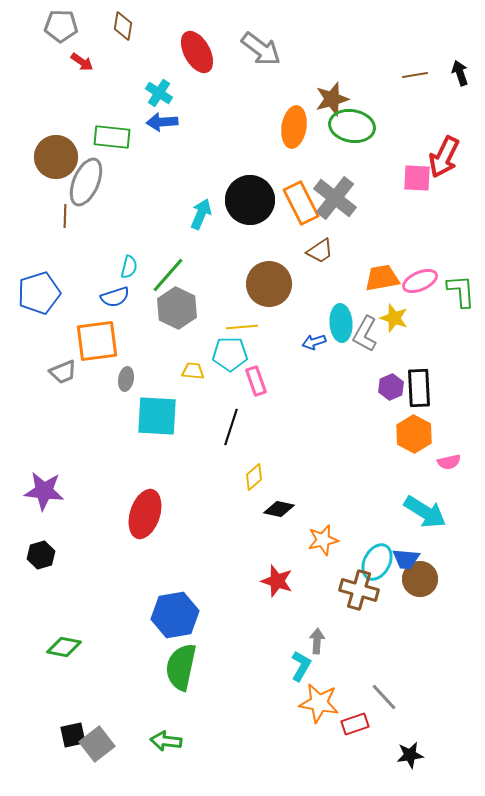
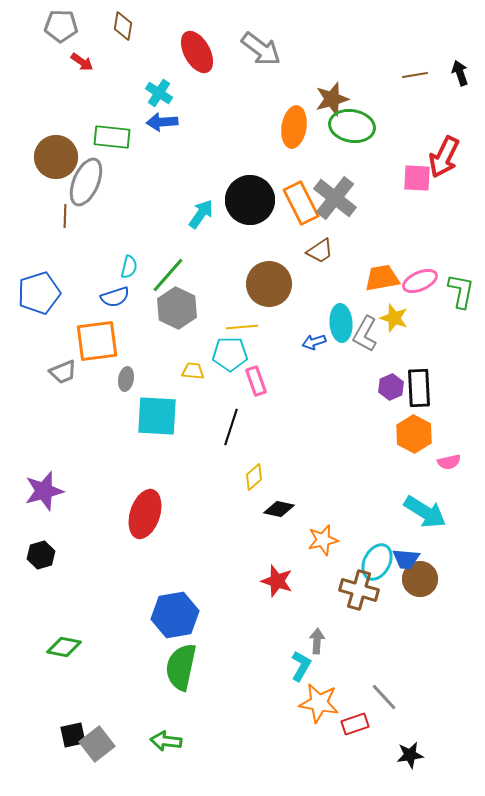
cyan arrow at (201, 214): rotated 12 degrees clockwise
green L-shape at (461, 291): rotated 15 degrees clockwise
purple star at (44, 491): rotated 21 degrees counterclockwise
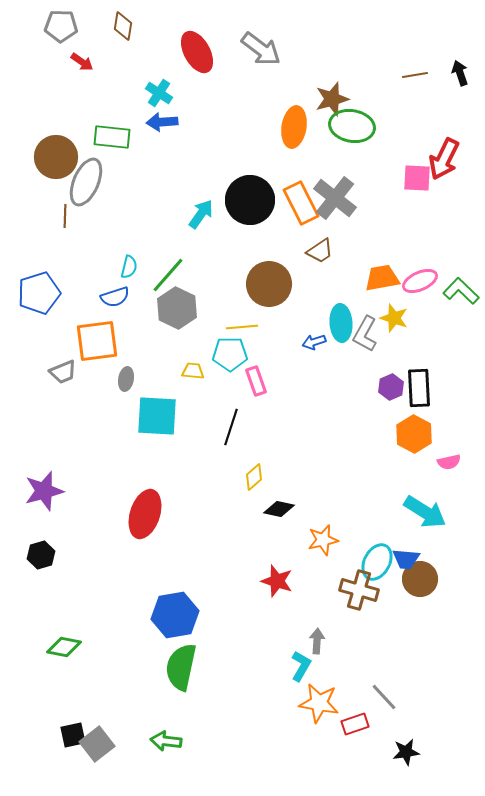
red arrow at (444, 157): moved 2 px down
green L-shape at (461, 291): rotated 57 degrees counterclockwise
black star at (410, 755): moved 4 px left, 3 px up
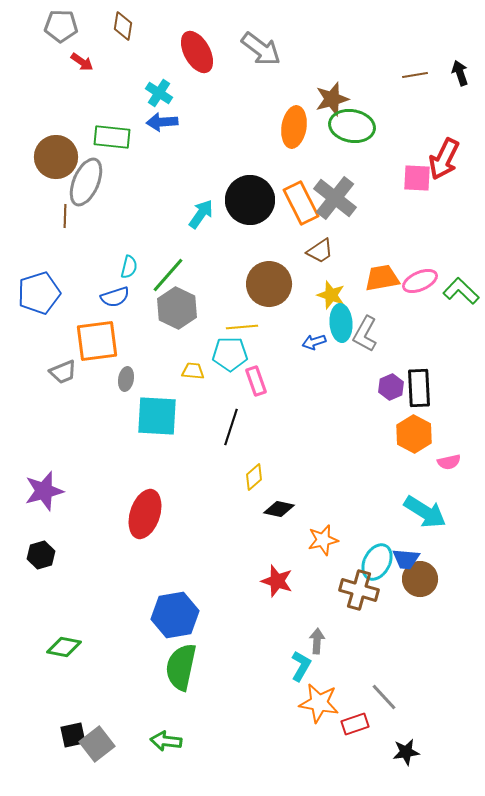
yellow star at (394, 318): moved 63 px left, 23 px up
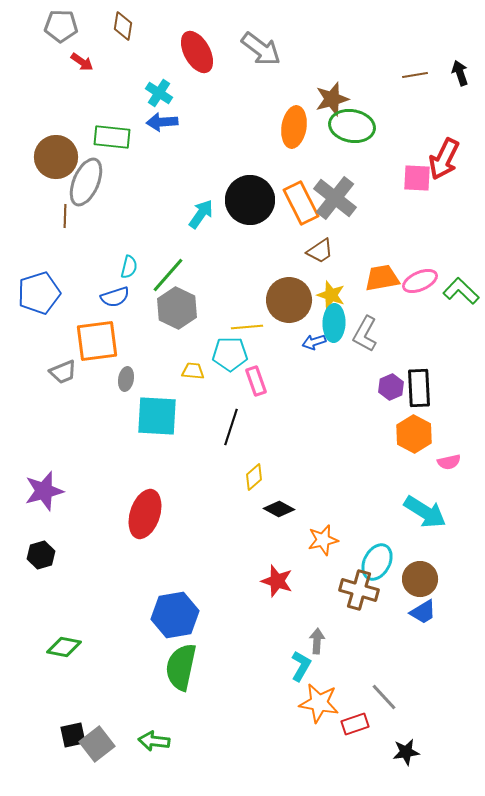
brown circle at (269, 284): moved 20 px right, 16 px down
cyan ellipse at (341, 323): moved 7 px left; rotated 6 degrees clockwise
yellow line at (242, 327): moved 5 px right
black diamond at (279, 509): rotated 16 degrees clockwise
blue trapezoid at (406, 559): moved 17 px right, 53 px down; rotated 36 degrees counterclockwise
green arrow at (166, 741): moved 12 px left
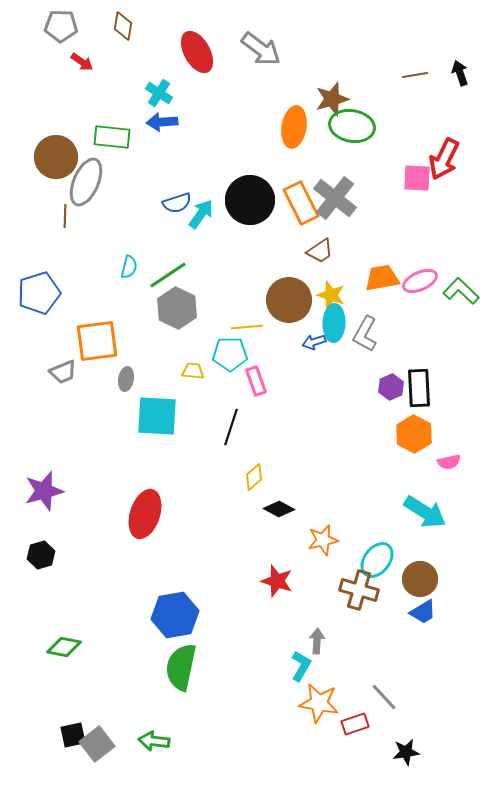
green line at (168, 275): rotated 15 degrees clockwise
blue semicircle at (115, 297): moved 62 px right, 94 px up
cyan ellipse at (377, 562): moved 2 px up; rotated 9 degrees clockwise
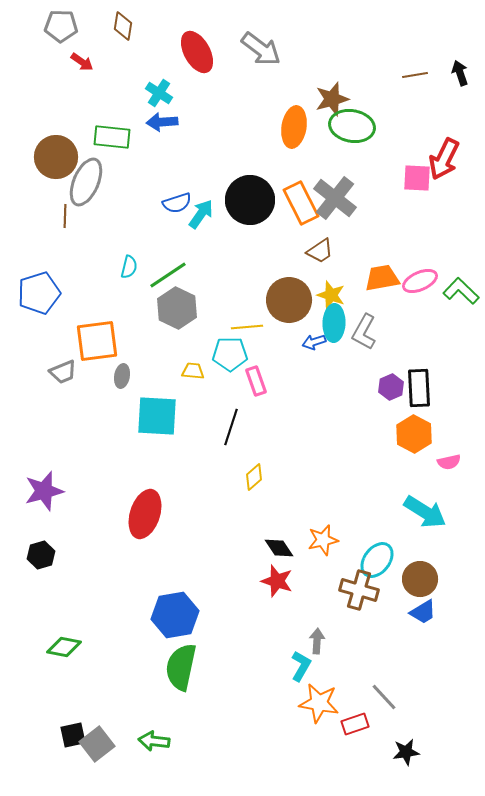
gray L-shape at (365, 334): moved 1 px left, 2 px up
gray ellipse at (126, 379): moved 4 px left, 3 px up
black diamond at (279, 509): moved 39 px down; rotated 28 degrees clockwise
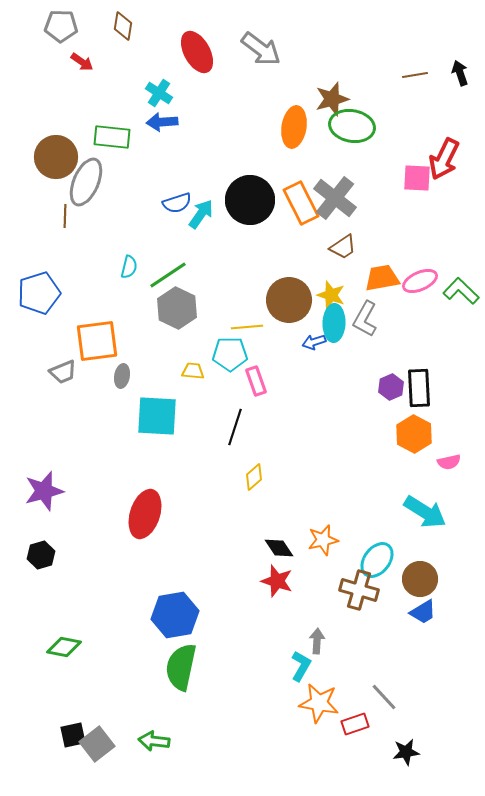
brown trapezoid at (320, 251): moved 23 px right, 4 px up
gray L-shape at (364, 332): moved 1 px right, 13 px up
black line at (231, 427): moved 4 px right
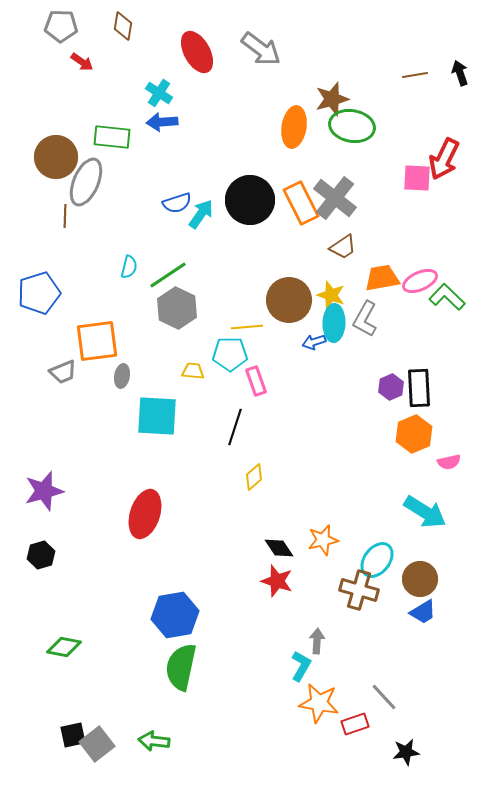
green L-shape at (461, 291): moved 14 px left, 6 px down
orange hexagon at (414, 434): rotated 9 degrees clockwise
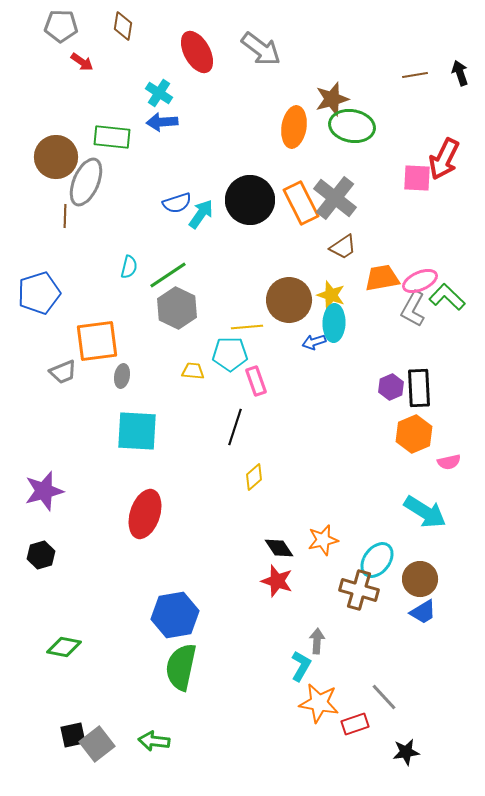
gray L-shape at (365, 319): moved 48 px right, 10 px up
cyan square at (157, 416): moved 20 px left, 15 px down
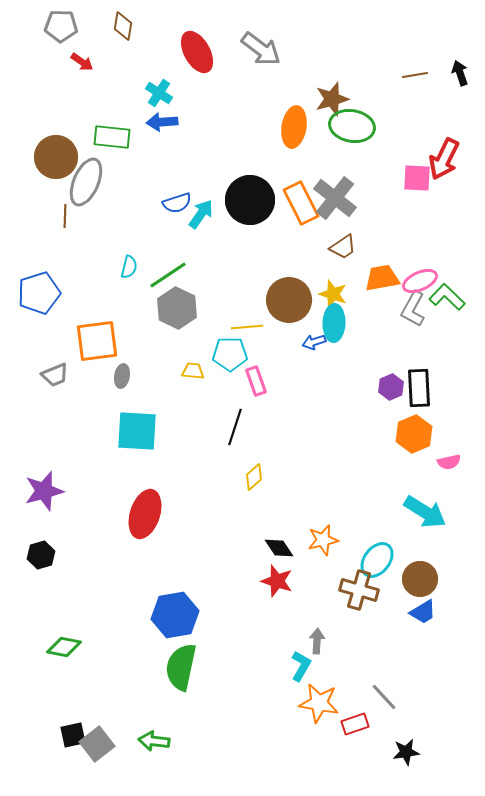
yellow star at (331, 295): moved 2 px right, 1 px up
gray trapezoid at (63, 372): moved 8 px left, 3 px down
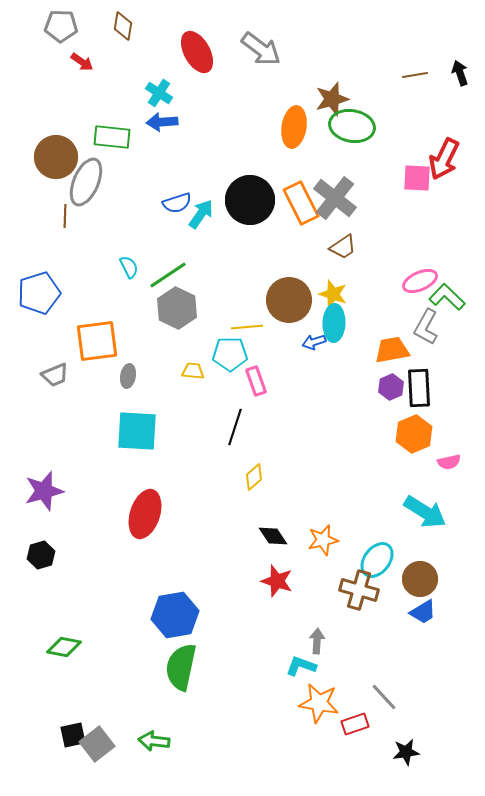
cyan semicircle at (129, 267): rotated 40 degrees counterclockwise
orange trapezoid at (382, 278): moved 10 px right, 72 px down
gray L-shape at (413, 309): moved 13 px right, 18 px down
gray ellipse at (122, 376): moved 6 px right
black diamond at (279, 548): moved 6 px left, 12 px up
cyan L-shape at (301, 666): rotated 100 degrees counterclockwise
